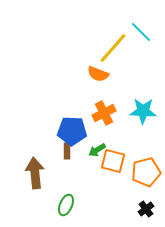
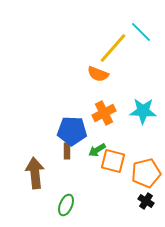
orange pentagon: moved 1 px down
black cross: moved 8 px up; rotated 21 degrees counterclockwise
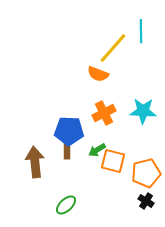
cyan line: moved 1 px up; rotated 45 degrees clockwise
blue pentagon: moved 3 px left
brown arrow: moved 11 px up
green ellipse: rotated 25 degrees clockwise
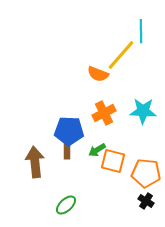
yellow line: moved 8 px right, 7 px down
orange pentagon: rotated 20 degrees clockwise
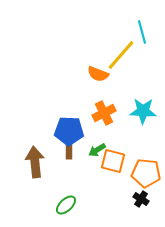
cyan line: moved 1 px right, 1 px down; rotated 15 degrees counterclockwise
brown rectangle: moved 2 px right
black cross: moved 5 px left, 2 px up
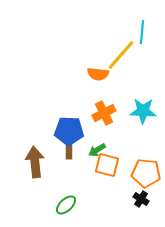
cyan line: rotated 20 degrees clockwise
orange semicircle: rotated 15 degrees counterclockwise
orange square: moved 6 px left, 4 px down
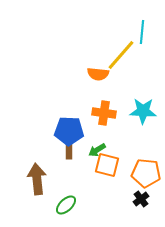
orange cross: rotated 35 degrees clockwise
brown arrow: moved 2 px right, 17 px down
black cross: rotated 21 degrees clockwise
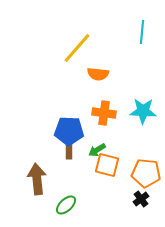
yellow line: moved 44 px left, 7 px up
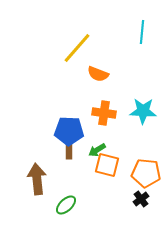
orange semicircle: rotated 15 degrees clockwise
